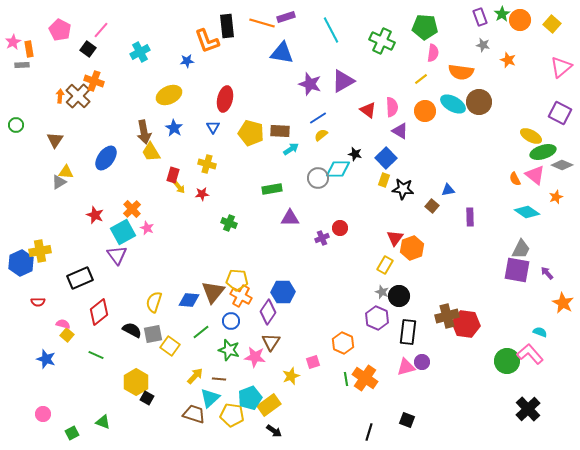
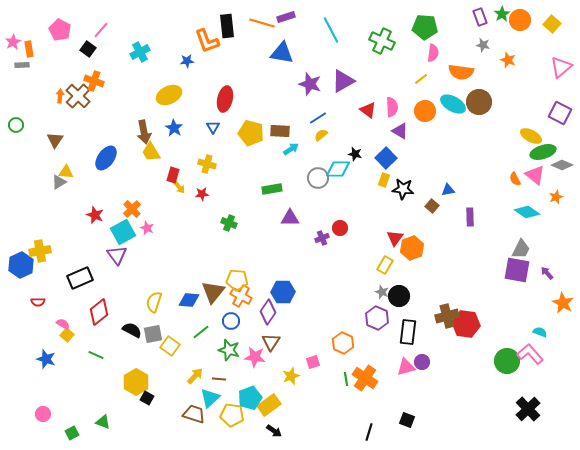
blue hexagon at (21, 263): moved 2 px down
pink semicircle at (63, 324): rotated 16 degrees clockwise
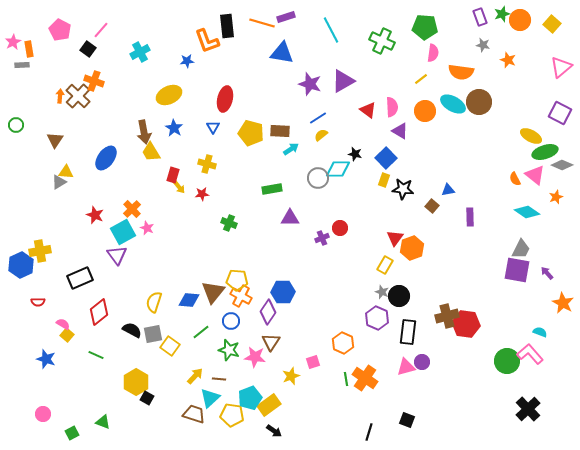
green star at (502, 14): rotated 14 degrees clockwise
green ellipse at (543, 152): moved 2 px right
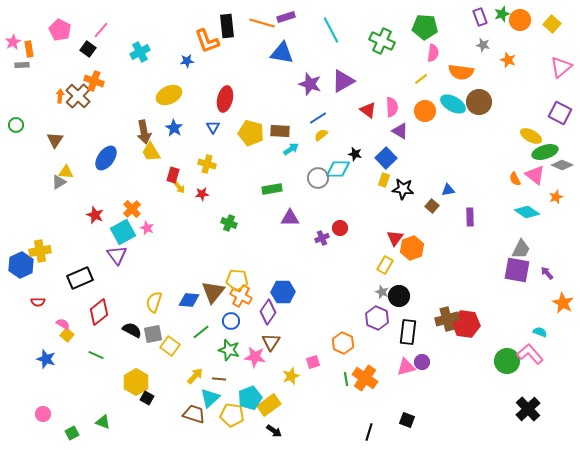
brown cross at (447, 316): moved 3 px down
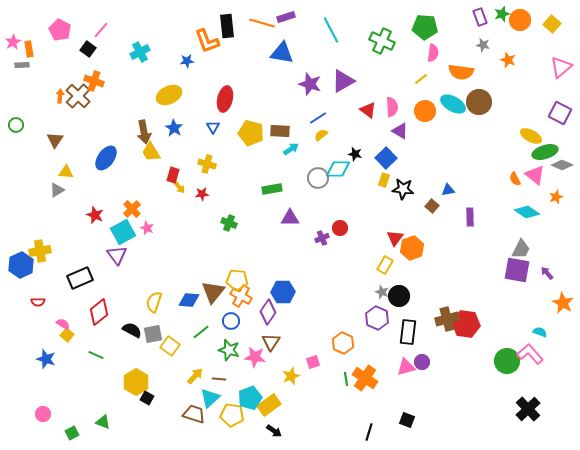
gray triangle at (59, 182): moved 2 px left, 8 px down
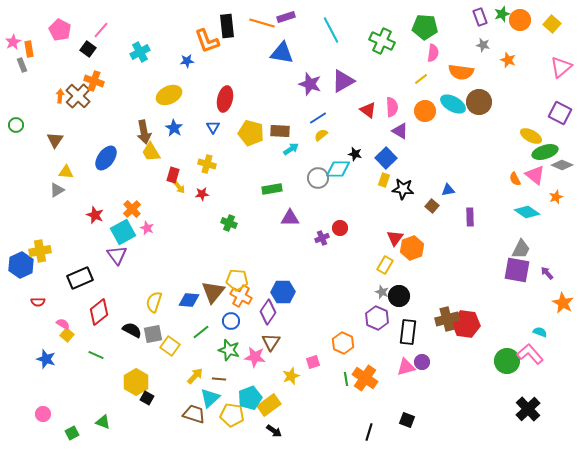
gray rectangle at (22, 65): rotated 72 degrees clockwise
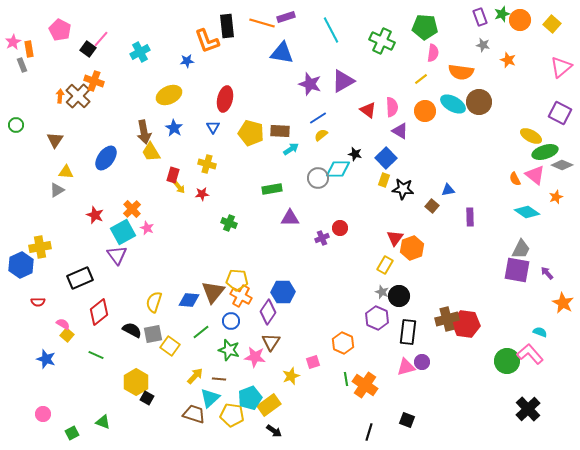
pink line at (101, 30): moved 9 px down
yellow cross at (40, 251): moved 4 px up
orange cross at (365, 378): moved 7 px down
